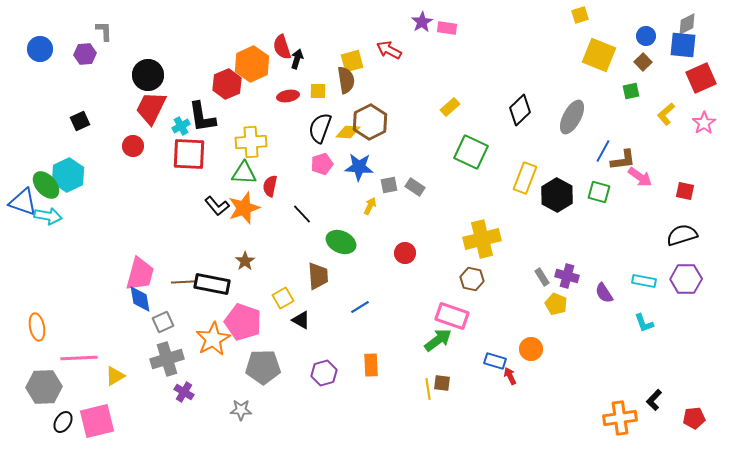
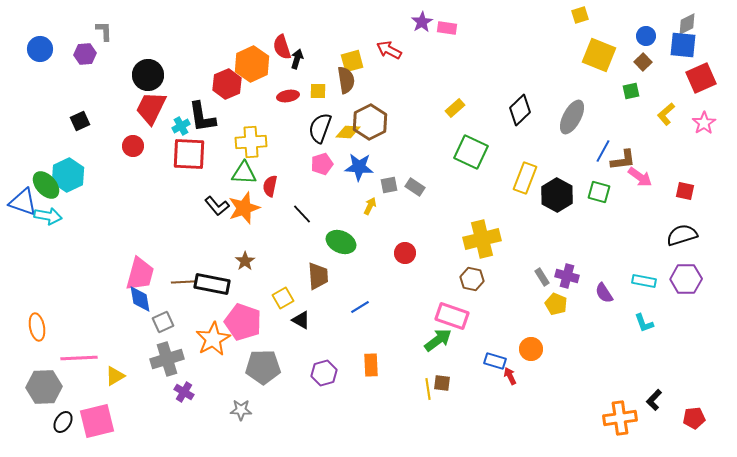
yellow rectangle at (450, 107): moved 5 px right, 1 px down
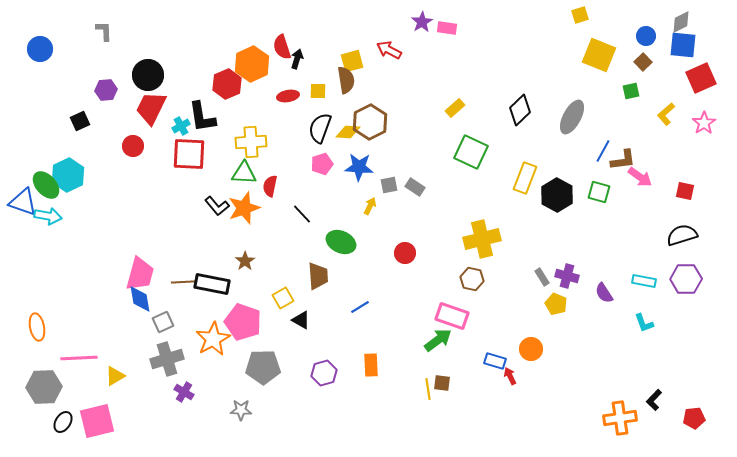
gray diamond at (687, 24): moved 6 px left, 2 px up
purple hexagon at (85, 54): moved 21 px right, 36 px down
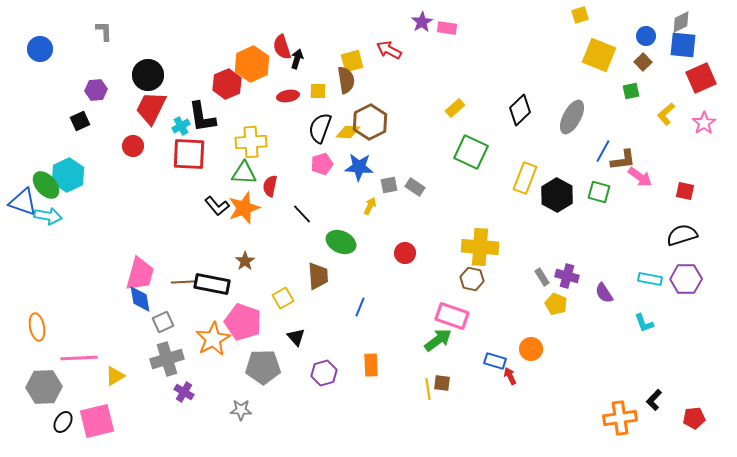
purple hexagon at (106, 90): moved 10 px left
yellow cross at (482, 239): moved 2 px left, 8 px down; rotated 18 degrees clockwise
cyan rectangle at (644, 281): moved 6 px right, 2 px up
blue line at (360, 307): rotated 36 degrees counterclockwise
black triangle at (301, 320): moved 5 px left, 17 px down; rotated 18 degrees clockwise
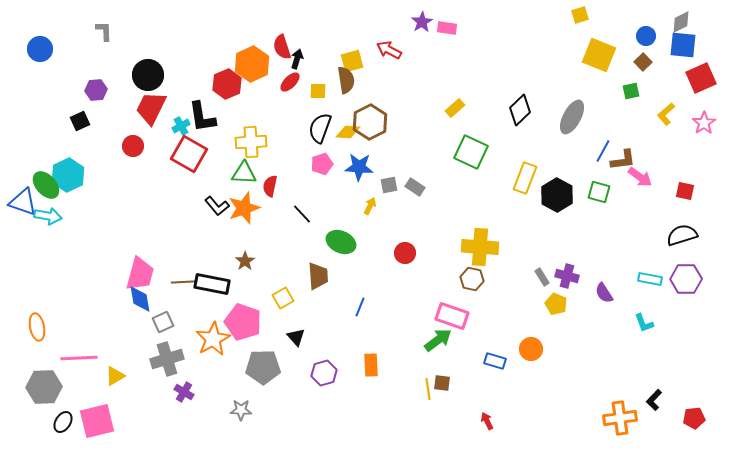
red ellipse at (288, 96): moved 2 px right, 14 px up; rotated 35 degrees counterclockwise
red square at (189, 154): rotated 27 degrees clockwise
red arrow at (510, 376): moved 23 px left, 45 px down
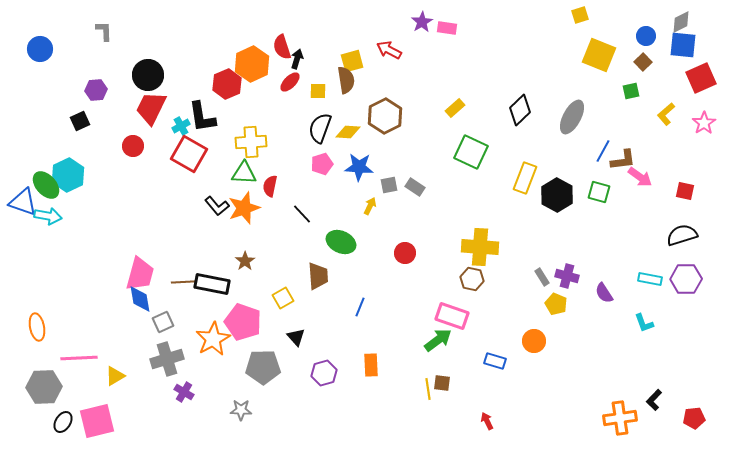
brown hexagon at (370, 122): moved 15 px right, 6 px up
orange circle at (531, 349): moved 3 px right, 8 px up
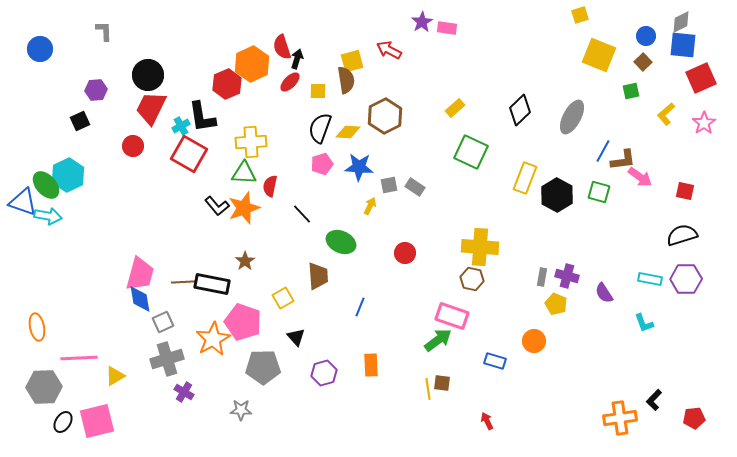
gray rectangle at (542, 277): rotated 42 degrees clockwise
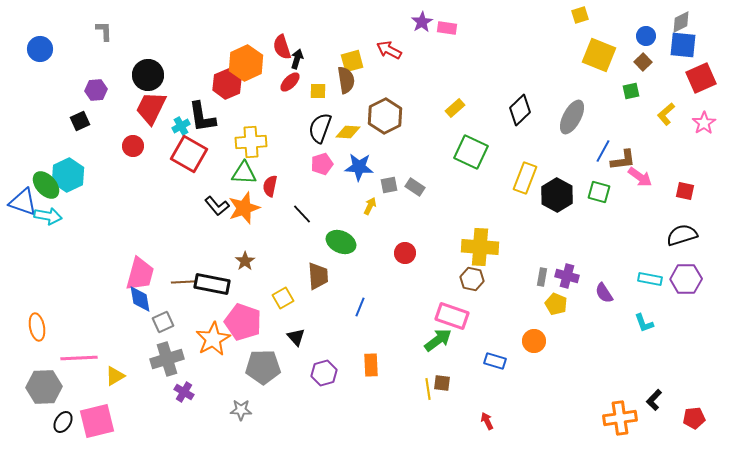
orange hexagon at (252, 64): moved 6 px left, 1 px up
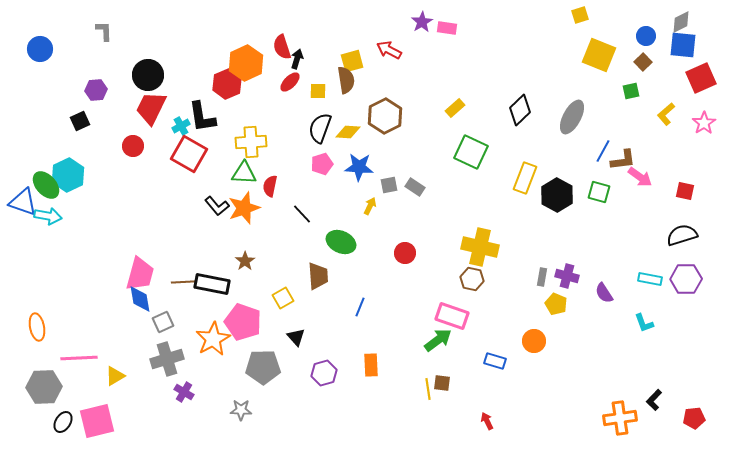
yellow cross at (480, 247): rotated 9 degrees clockwise
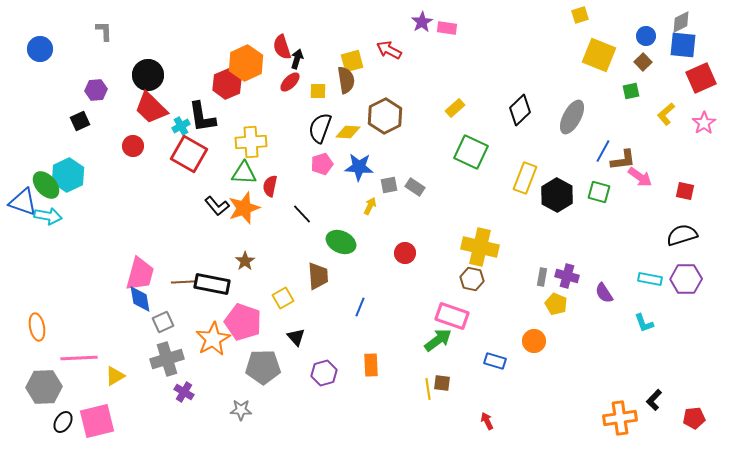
red trapezoid at (151, 108): rotated 72 degrees counterclockwise
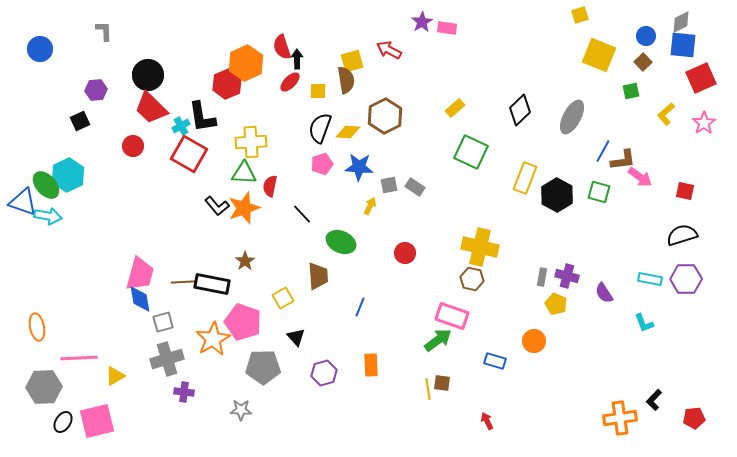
black arrow at (297, 59): rotated 18 degrees counterclockwise
gray square at (163, 322): rotated 10 degrees clockwise
purple cross at (184, 392): rotated 24 degrees counterclockwise
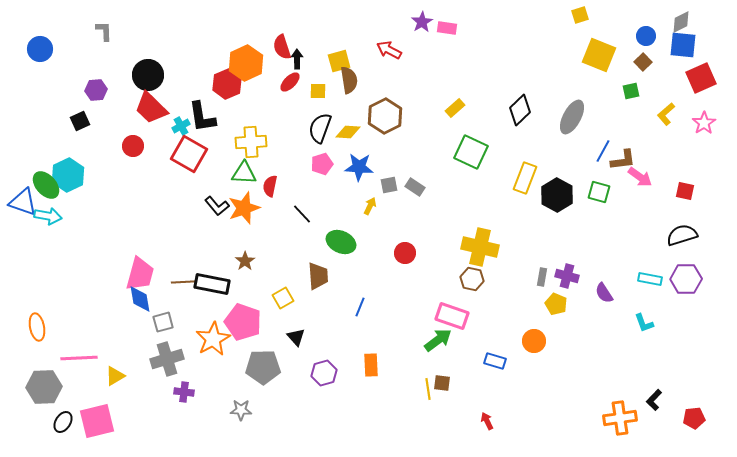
yellow square at (352, 61): moved 13 px left
brown semicircle at (346, 80): moved 3 px right
